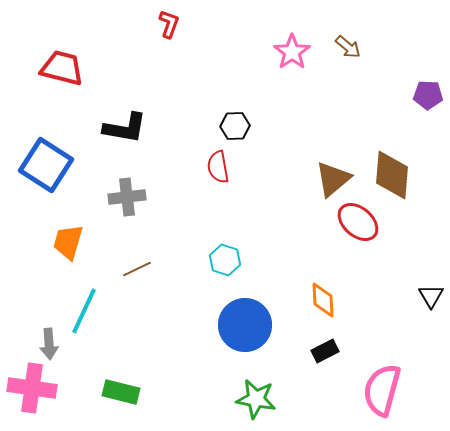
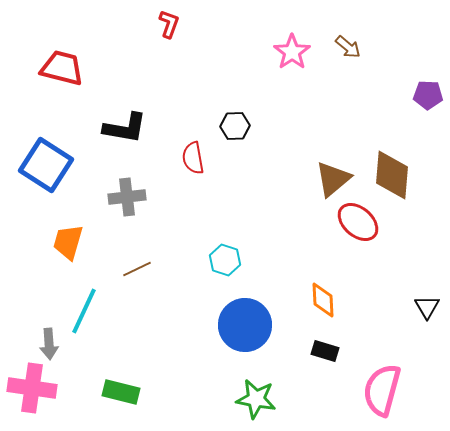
red semicircle: moved 25 px left, 9 px up
black triangle: moved 4 px left, 11 px down
black rectangle: rotated 44 degrees clockwise
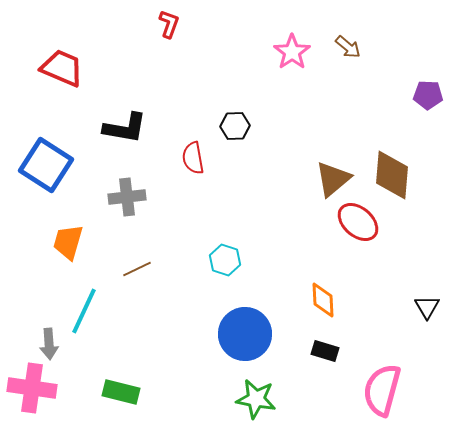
red trapezoid: rotated 9 degrees clockwise
blue circle: moved 9 px down
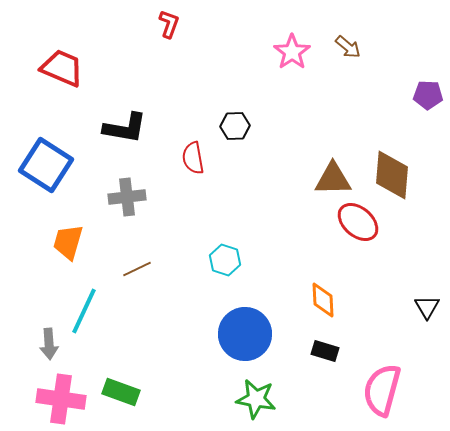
brown triangle: rotated 39 degrees clockwise
pink cross: moved 29 px right, 11 px down
green rectangle: rotated 6 degrees clockwise
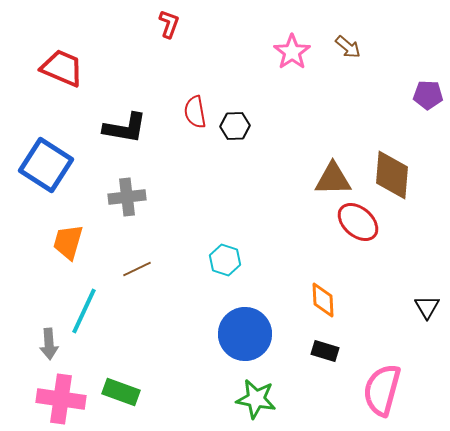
red semicircle: moved 2 px right, 46 px up
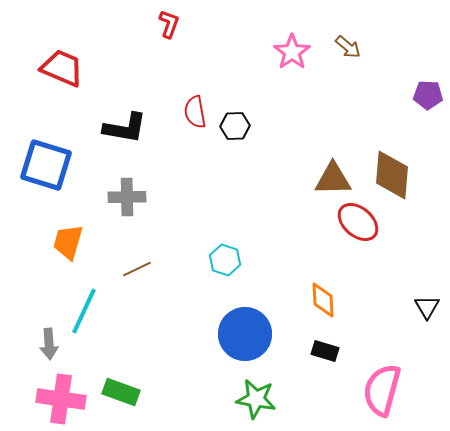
blue square: rotated 16 degrees counterclockwise
gray cross: rotated 6 degrees clockwise
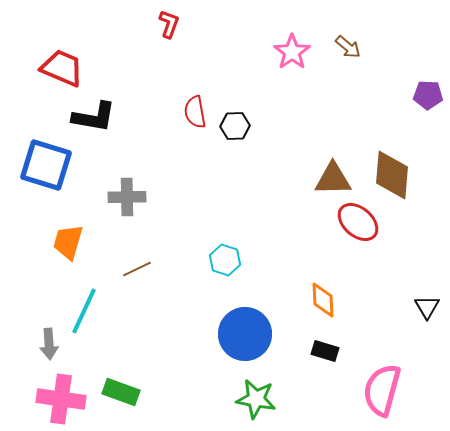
black L-shape: moved 31 px left, 11 px up
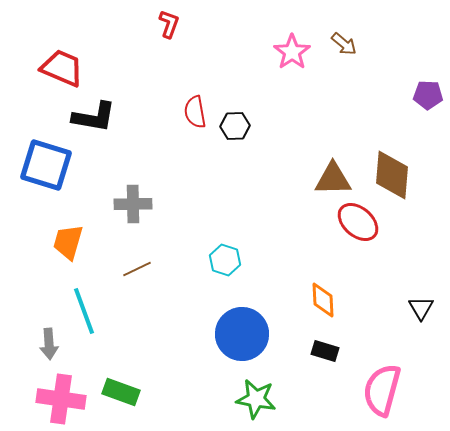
brown arrow: moved 4 px left, 3 px up
gray cross: moved 6 px right, 7 px down
black triangle: moved 6 px left, 1 px down
cyan line: rotated 45 degrees counterclockwise
blue circle: moved 3 px left
